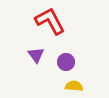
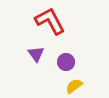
purple triangle: moved 1 px up
yellow semicircle: rotated 42 degrees counterclockwise
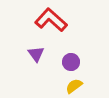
red L-shape: moved 1 px right, 1 px up; rotated 20 degrees counterclockwise
purple circle: moved 5 px right
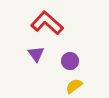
red L-shape: moved 4 px left, 3 px down
purple circle: moved 1 px left, 1 px up
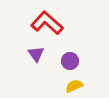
yellow semicircle: rotated 12 degrees clockwise
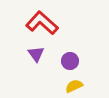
red L-shape: moved 5 px left
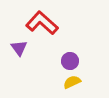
purple triangle: moved 17 px left, 6 px up
yellow semicircle: moved 2 px left, 4 px up
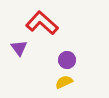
purple circle: moved 3 px left, 1 px up
yellow semicircle: moved 8 px left
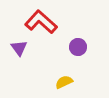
red L-shape: moved 1 px left, 1 px up
purple circle: moved 11 px right, 13 px up
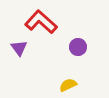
yellow semicircle: moved 4 px right, 3 px down
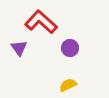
purple circle: moved 8 px left, 1 px down
